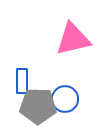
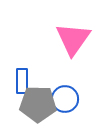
pink triangle: rotated 42 degrees counterclockwise
gray pentagon: moved 2 px up
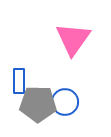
blue rectangle: moved 3 px left
blue circle: moved 3 px down
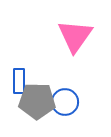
pink triangle: moved 2 px right, 3 px up
gray pentagon: moved 1 px left, 3 px up
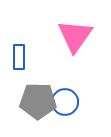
blue rectangle: moved 24 px up
gray pentagon: moved 1 px right
